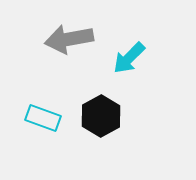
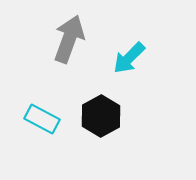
gray arrow: rotated 120 degrees clockwise
cyan rectangle: moved 1 px left, 1 px down; rotated 8 degrees clockwise
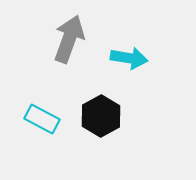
cyan arrow: rotated 126 degrees counterclockwise
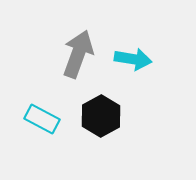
gray arrow: moved 9 px right, 15 px down
cyan arrow: moved 4 px right, 1 px down
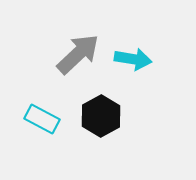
gray arrow: rotated 27 degrees clockwise
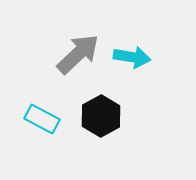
cyan arrow: moved 1 px left, 2 px up
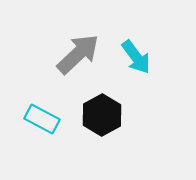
cyan arrow: moved 4 px right; rotated 45 degrees clockwise
black hexagon: moved 1 px right, 1 px up
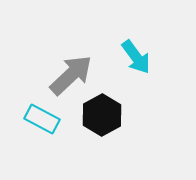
gray arrow: moved 7 px left, 21 px down
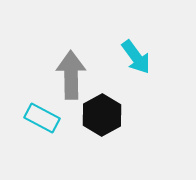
gray arrow: rotated 48 degrees counterclockwise
cyan rectangle: moved 1 px up
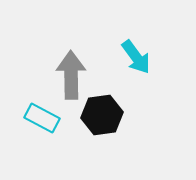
black hexagon: rotated 21 degrees clockwise
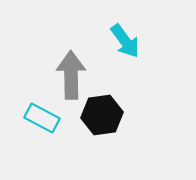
cyan arrow: moved 11 px left, 16 px up
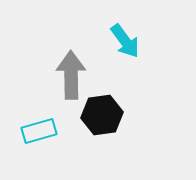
cyan rectangle: moved 3 px left, 13 px down; rotated 44 degrees counterclockwise
